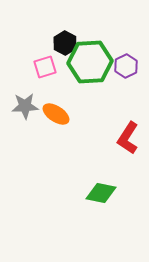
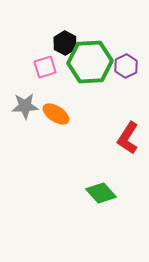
green diamond: rotated 36 degrees clockwise
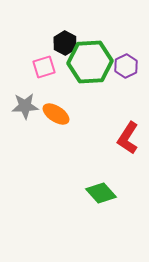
pink square: moved 1 px left
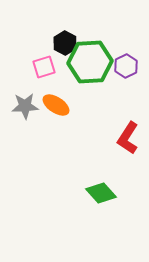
orange ellipse: moved 9 px up
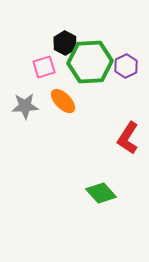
orange ellipse: moved 7 px right, 4 px up; rotated 12 degrees clockwise
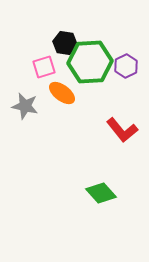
black hexagon: rotated 20 degrees counterclockwise
orange ellipse: moved 1 px left, 8 px up; rotated 8 degrees counterclockwise
gray star: rotated 16 degrees clockwise
red L-shape: moved 6 px left, 8 px up; rotated 72 degrees counterclockwise
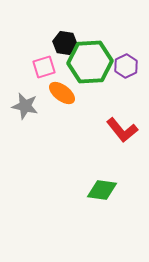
green diamond: moved 1 px right, 3 px up; rotated 40 degrees counterclockwise
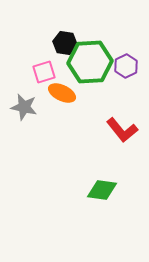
pink square: moved 5 px down
orange ellipse: rotated 12 degrees counterclockwise
gray star: moved 1 px left, 1 px down
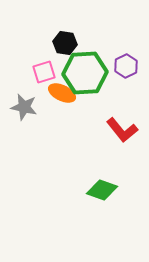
green hexagon: moved 5 px left, 11 px down
green diamond: rotated 12 degrees clockwise
